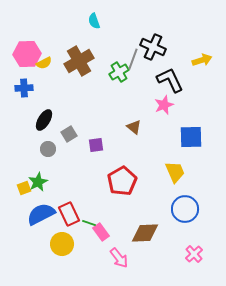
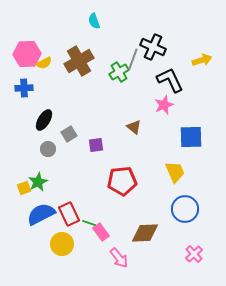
red pentagon: rotated 24 degrees clockwise
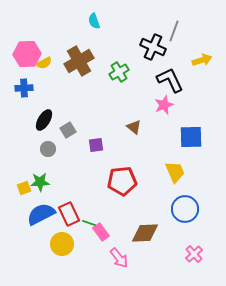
gray line: moved 41 px right, 28 px up
gray square: moved 1 px left, 4 px up
green star: moved 2 px right; rotated 24 degrees clockwise
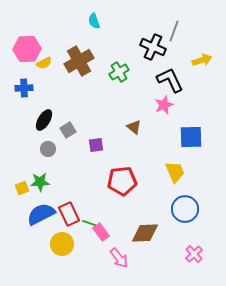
pink hexagon: moved 5 px up
yellow square: moved 2 px left
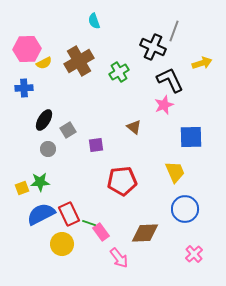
yellow arrow: moved 3 px down
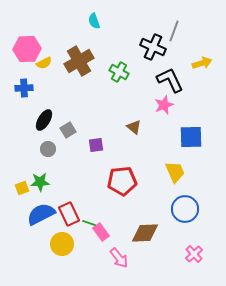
green cross: rotated 30 degrees counterclockwise
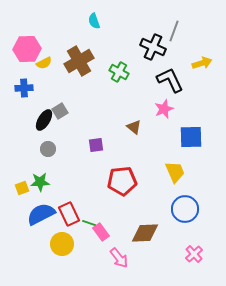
pink star: moved 4 px down
gray square: moved 8 px left, 19 px up
